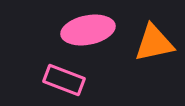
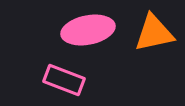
orange triangle: moved 10 px up
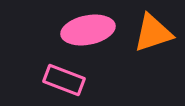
orange triangle: moved 1 px left; rotated 6 degrees counterclockwise
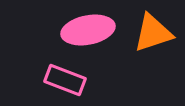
pink rectangle: moved 1 px right
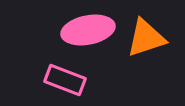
orange triangle: moved 7 px left, 5 px down
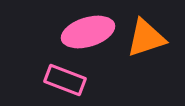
pink ellipse: moved 2 px down; rotated 6 degrees counterclockwise
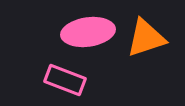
pink ellipse: rotated 9 degrees clockwise
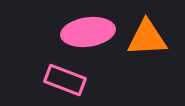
orange triangle: moved 1 px right; rotated 15 degrees clockwise
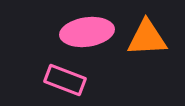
pink ellipse: moved 1 px left
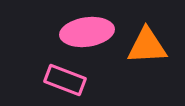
orange triangle: moved 8 px down
